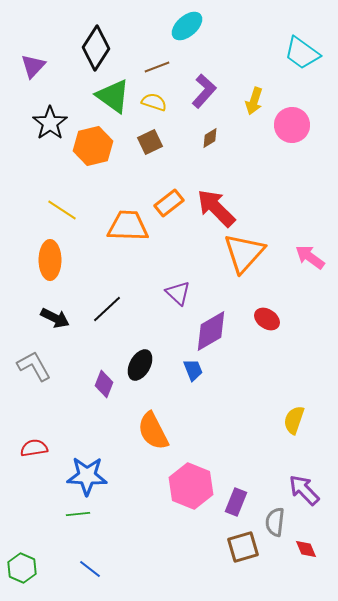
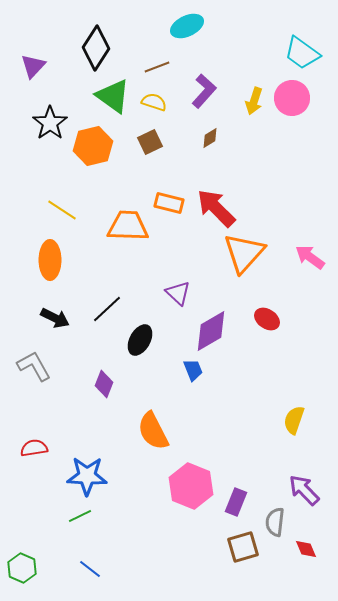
cyan ellipse at (187, 26): rotated 16 degrees clockwise
pink circle at (292, 125): moved 27 px up
orange rectangle at (169, 203): rotated 52 degrees clockwise
black ellipse at (140, 365): moved 25 px up
green line at (78, 514): moved 2 px right, 2 px down; rotated 20 degrees counterclockwise
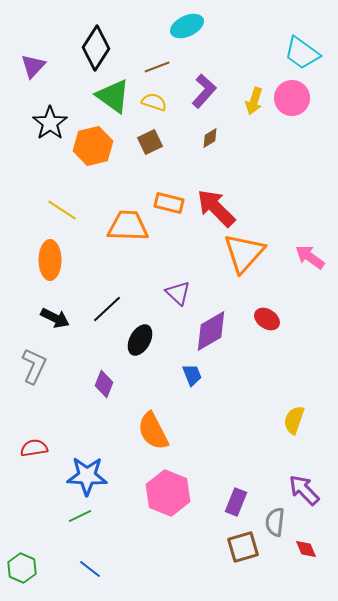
gray L-shape at (34, 366): rotated 54 degrees clockwise
blue trapezoid at (193, 370): moved 1 px left, 5 px down
pink hexagon at (191, 486): moved 23 px left, 7 px down
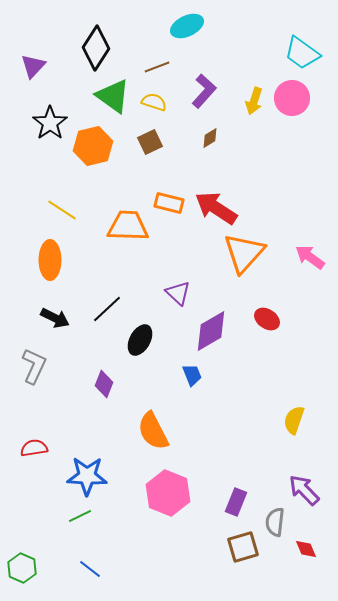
red arrow at (216, 208): rotated 12 degrees counterclockwise
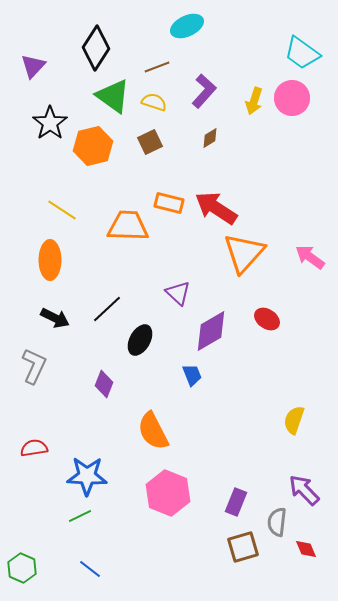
gray semicircle at (275, 522): moved 2 px right
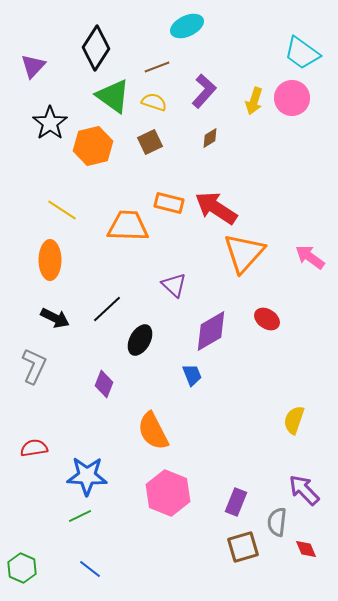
purple triangle at (178, 293): moved 4 px left, 8 px up
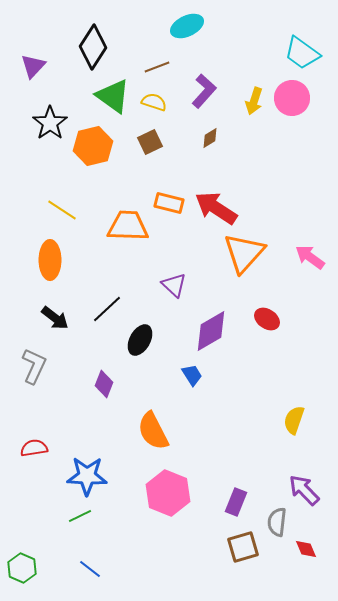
black diamond at (96, 48): moved 3 px left, 1 px up
black arrow at (55, 318): rotated 12 degrees clockwise
blue trapezoid at (192, 375): rotated 10 degrees counterclockwise
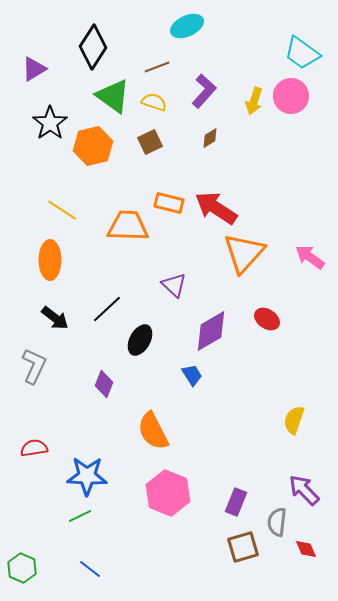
purple triangle at (33, 66): moved 1 px right, 3 px down; rotated 16 degrees clockwise
pink circle at (292, 98): moved 1 px left, 2 px up
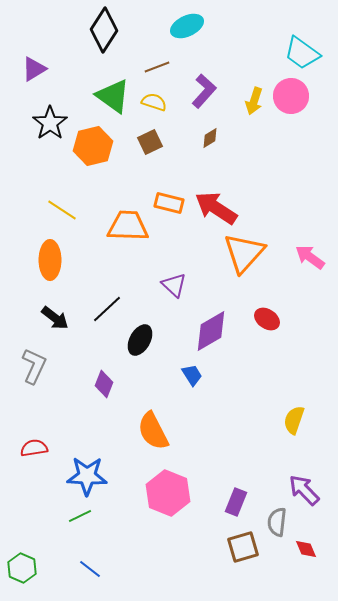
black diamond at (93, 47): moved 11 px right, 17 px up
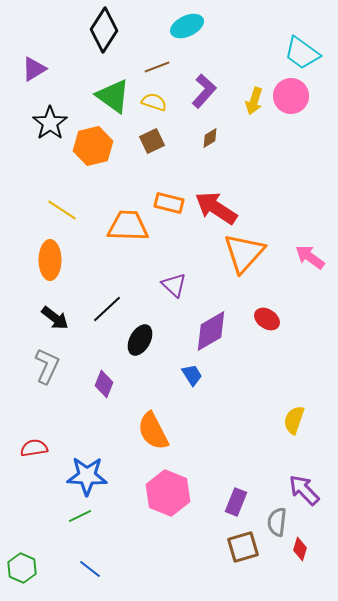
brown square at (150, 142): moved 2 px right, 1 px up
gray L-shape at (34, 366): moved 13 px right
red diamond at (306, 549): moved 6 px left; rotated 40 degrees clockwise
